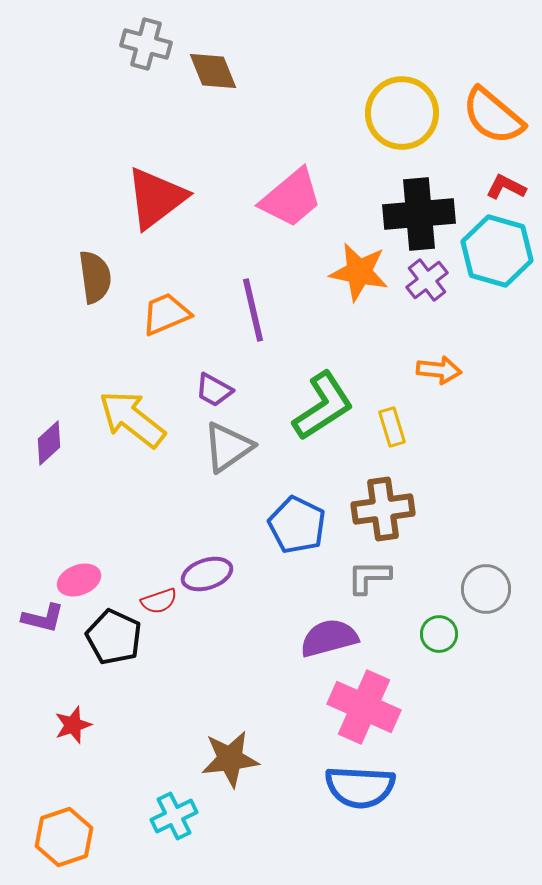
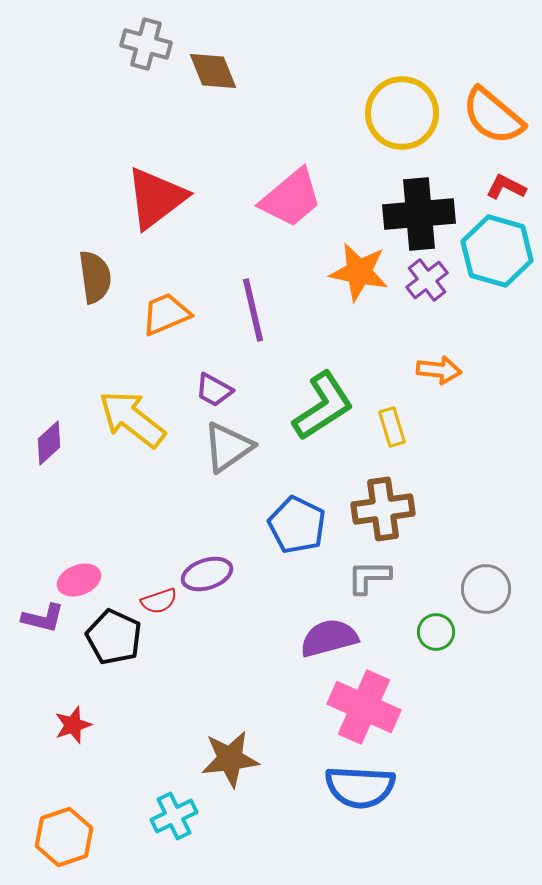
green circle: moved 3 px left, 2 px up
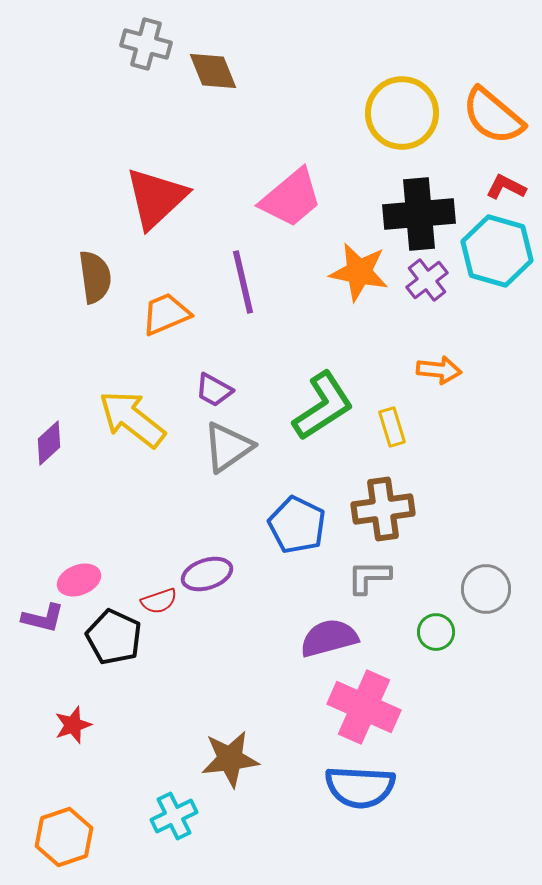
red triangle: rotated 6 degrees counterclockwise
purple line: moved 10 px left, 28 px up
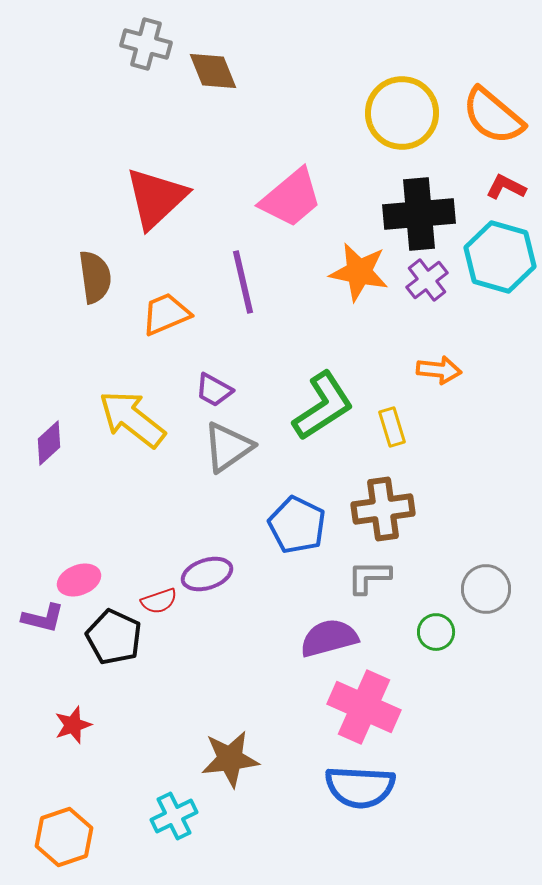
cyan hexagon: moved 3 px right, 6 px down
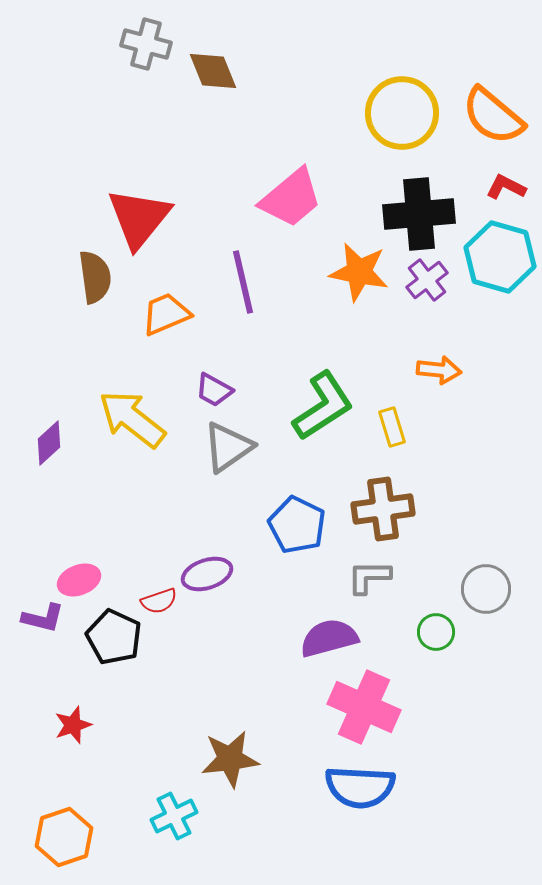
red triangle: moved 17 px left, 20 px down; rotated 8 degrees counterclockwise
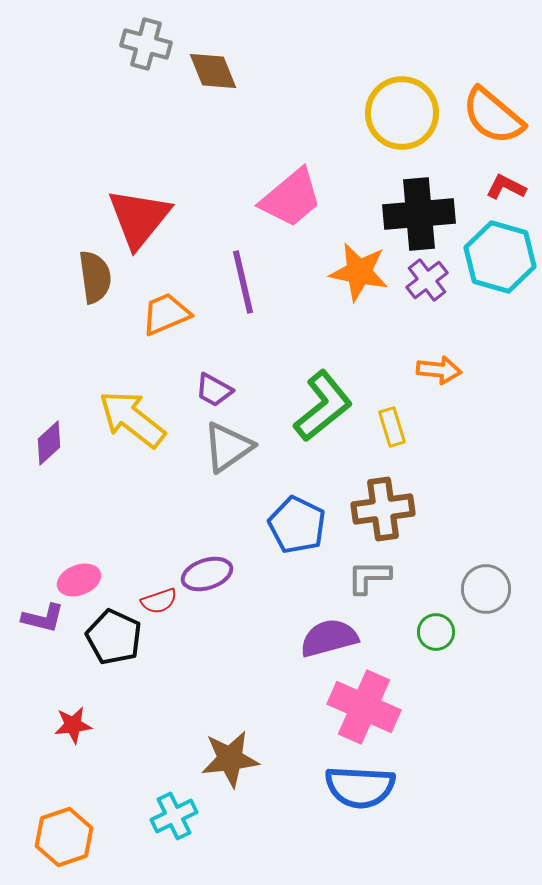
green L-shape: rotated 6 degrees counterclockwise
red star: rotated 12 degrees clockwise
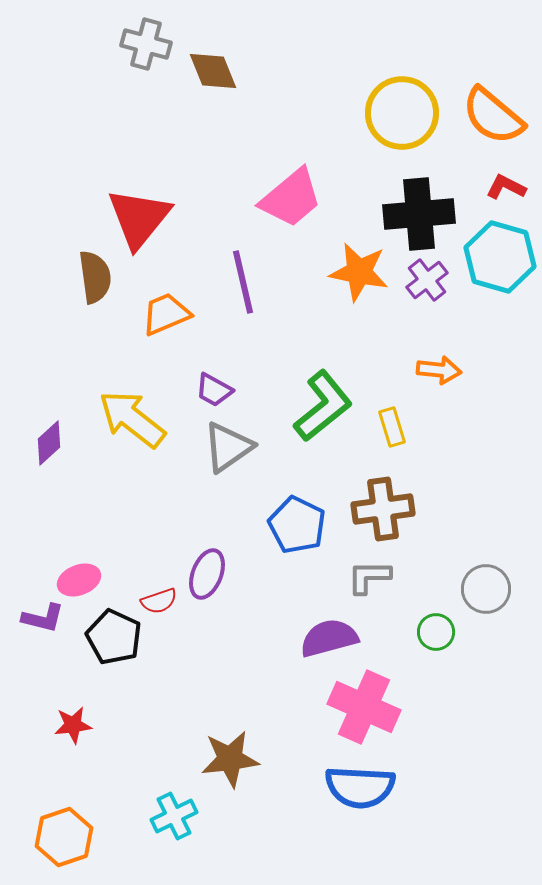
purple ellipse: rotated 51 degrees counterclockwise
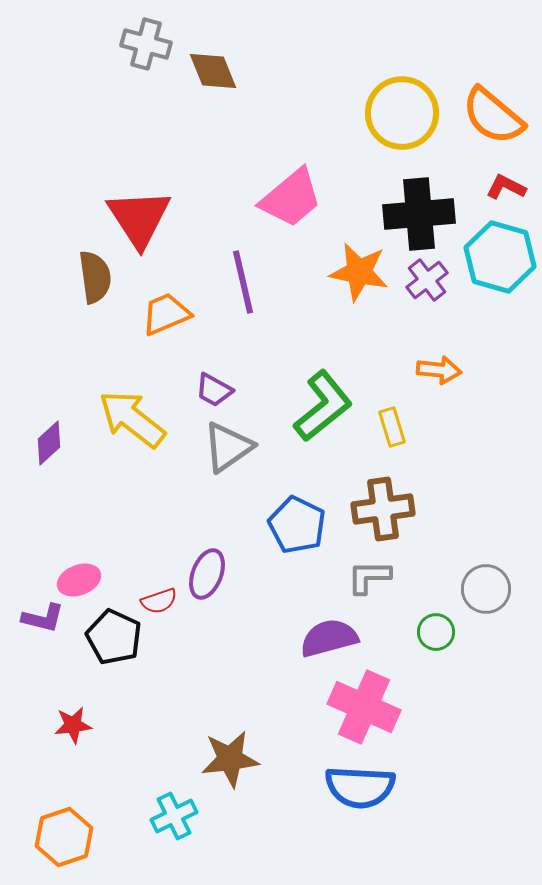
red triangle: rotated 12 degrees counterclockwise
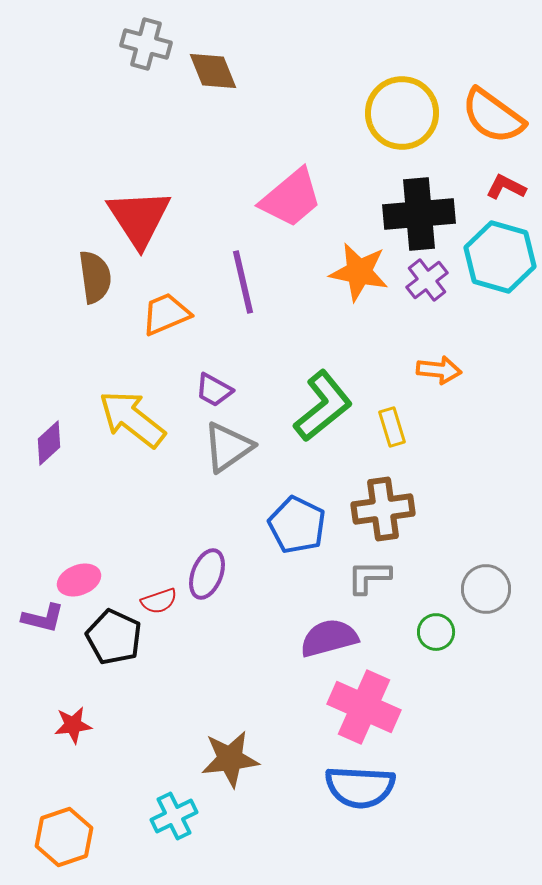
orange semicircle: rotated 4 degrees counterclockwise
